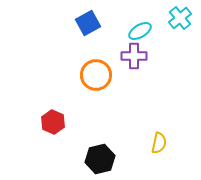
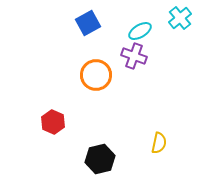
purple cross: rotated 20 degrees clockwise
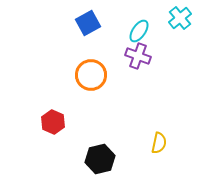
cyan ellipse: moved 1 px left; rotated 25 degrees counterclockwise
purple cross: moved 4 px right
orange circle: moved 5 px left
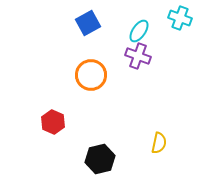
cyan cross: rotated 30 degrees counterclockwise
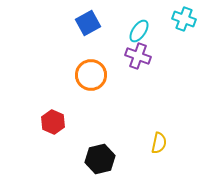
cyan cross: moved 4 px right, 1 px down
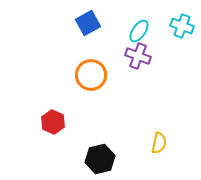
cyan cross: moved 2 px left, 7 px down
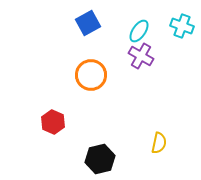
purple cross: moved 3 px right; rotated 10 degrees clockwise
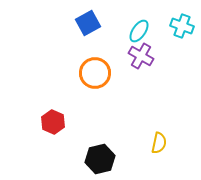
orange circle: moved 4 px right, 2 px up
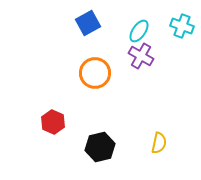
black hexagon: moved 12 px up
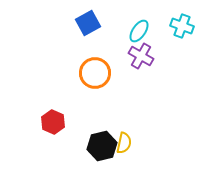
yellow semicircle: moved 35 px left
black hexagon: moved 2 px right, 1 px up
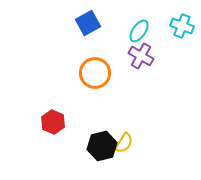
yellow semicircle: rotated 20 degrees clockwise
